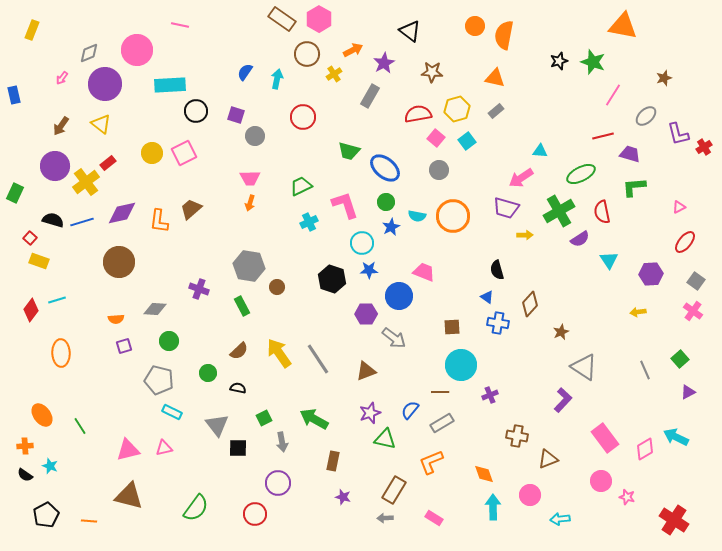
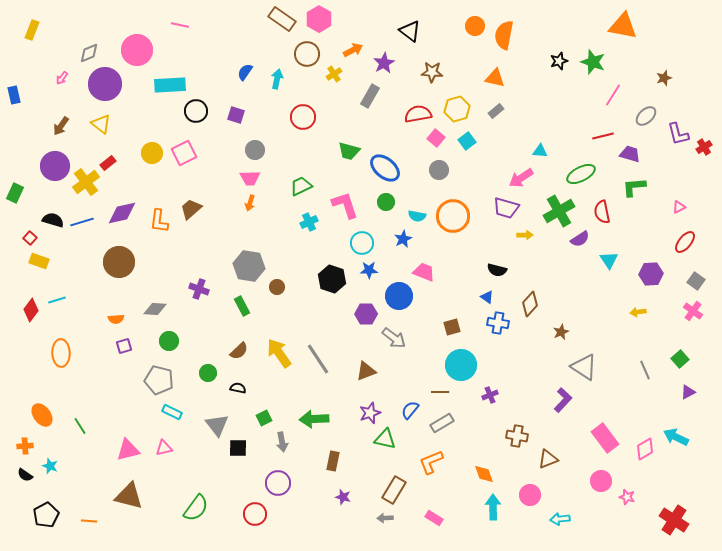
gray circle at (255, 136): moved 14 px down
blue star at (391, 227): moved 12 px right, 12 px down
black semicircle at (497, 270): rotated 60 degrees counterclockwise
brown square at (452, 327): rotated 12 degrees counterclockwise
green arrow at (314, 419): rotated 32 degrees counterclockwise
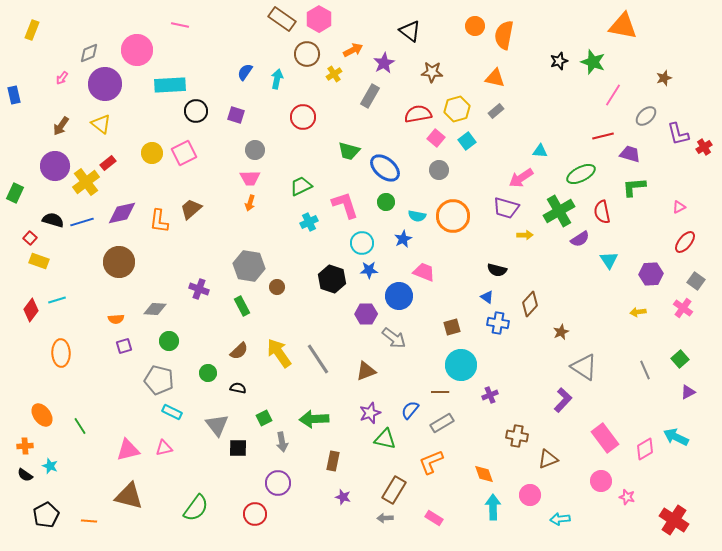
pink cross at (693, 311): moved 10 px left, 3 px up
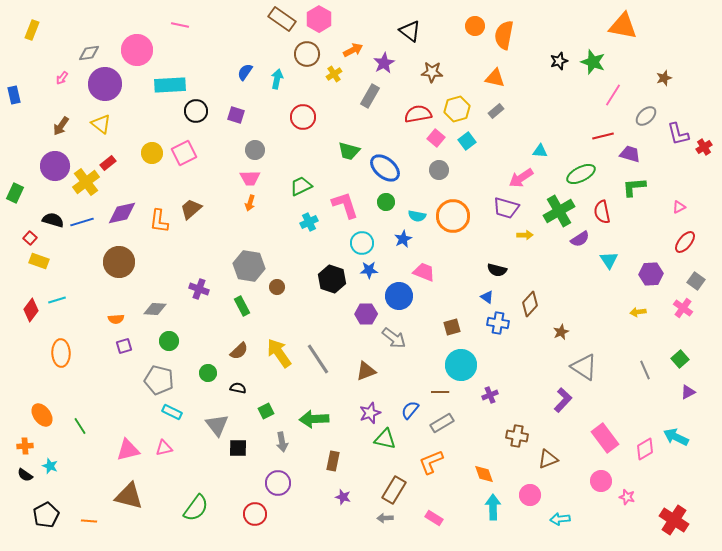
gray diamond at (89, 53): rotated 15 degrees clockwise
green square at (264, 418): moved 2 px right, 7 px up
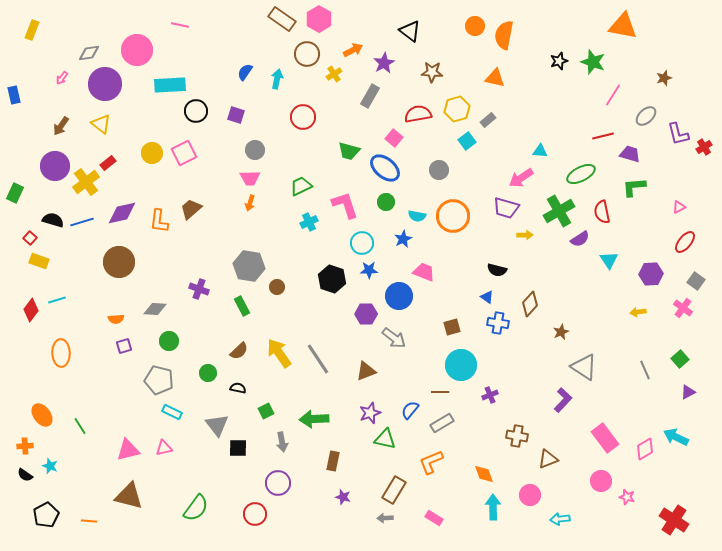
gray rectangle at (496, 111): moved 8 px left, 9 px down
pink square at (436, 138): moved 42 px left
